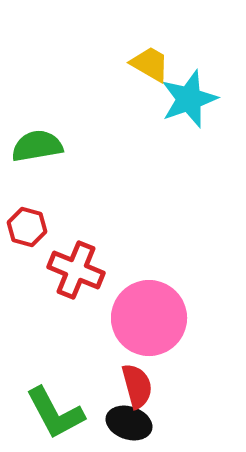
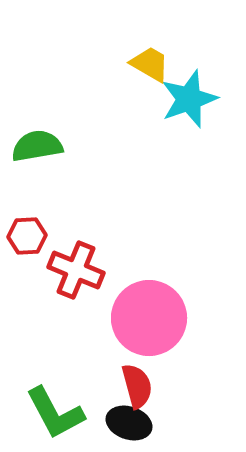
red hexagon: moved 9 px down; rotated 18 degrees counterclockwise
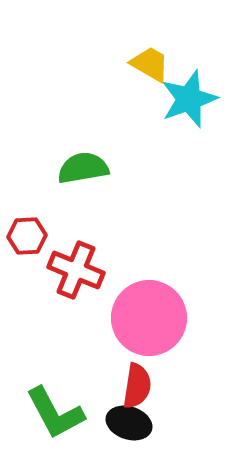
green semicircle: moved 46 px right, 22 px down
red semicircle: rotated 24 degrees clockwise
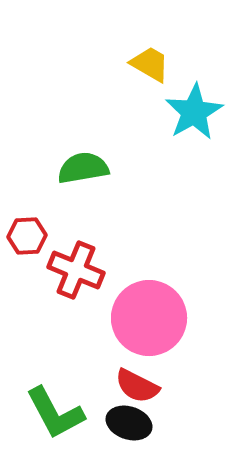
cyan star: moved 5 px right, 13 px down; rotated 10 degrees counterclockwise
red semicircle: rotated 108 degrees clockwise
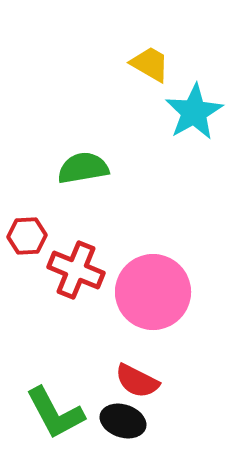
pink circle: moved 4 px right, 26 px up
red semicircle: moved 5 px up
black ellipse: moved 6 px left, 2 px up
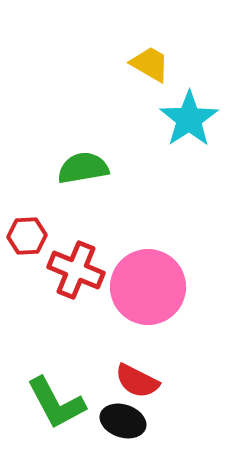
cyan star: moved 5 px left, 7 px down; rotated 4 degrees counterclockwise
pink circle: moved 5 px left, 5 px up
green L-shape: moved 1 px right, 10 px up
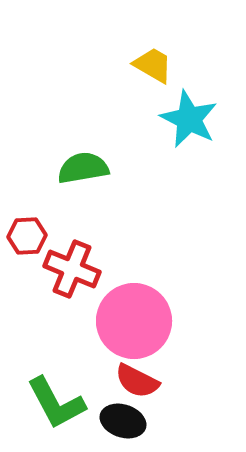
yellow trapezoid: moved 3 px right, 1 px down
cyan star: rotated 12 degrees counterclockwise
red cross: moved 4 px left, 1 px up
pink circle: moved 14 px left, 34 px down
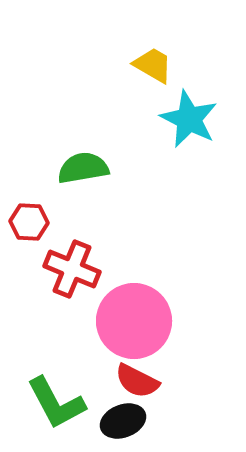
red hexagon: moved 2 px right, 14 px up; rotated 6 degrees clockwise
black ellipse: rotated 39 degrees counterclockwise
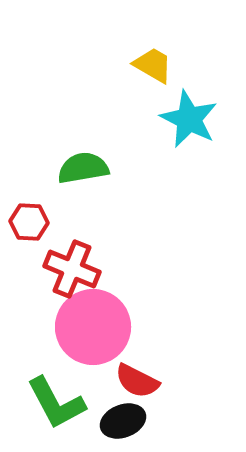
pink circle: moved 41 px left, 6 px down
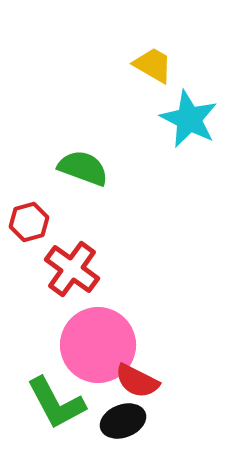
green semicircle: rotated 30 degrees clockwise
red hexagon: rotated 18 degrees counterclockwise
red cross: rotated 14 degrees clockwise
pink circle: moved 5 px right, 18 px down
